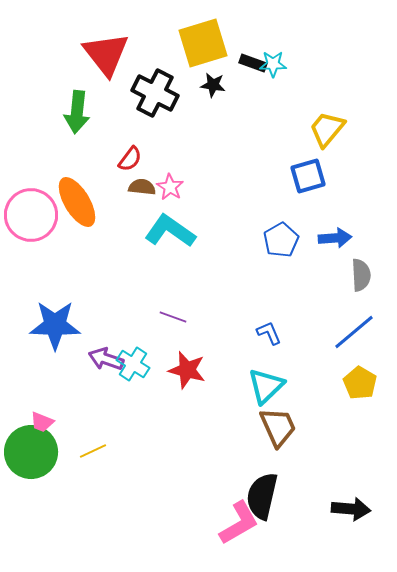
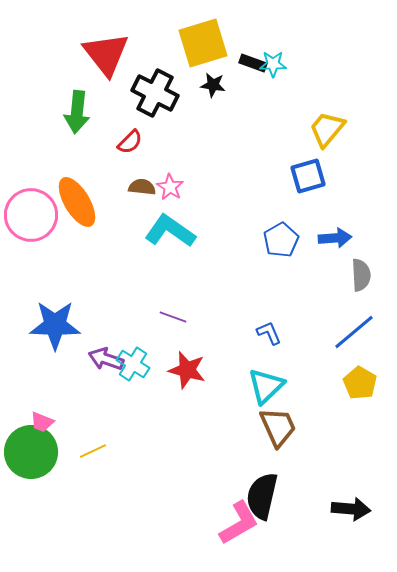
red semicircle: moved 17 px up; rotated 8 degrees clockwise
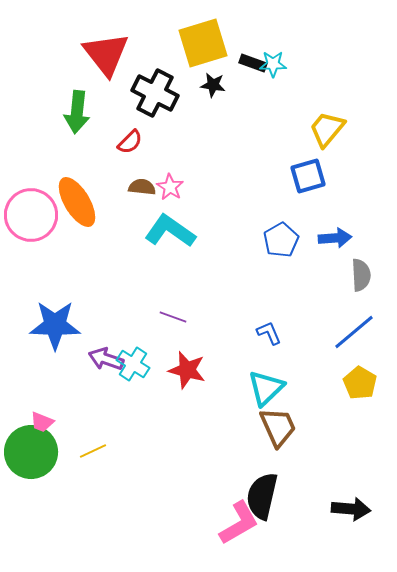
cyan triangle: moved 2 px down
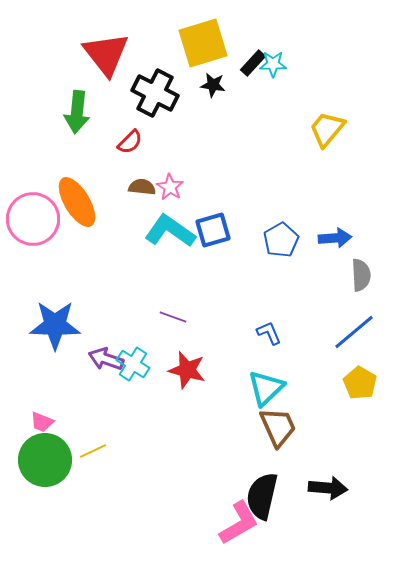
black rectangle: rotated 68 degrees counterclockwise
blue square: moved 95 px left, 54 px down
pink circle: moved 2 px right, 4 px down
green circle: moved 14 px right, 8 px down
black arrow: moved 23 px left, 21 px up
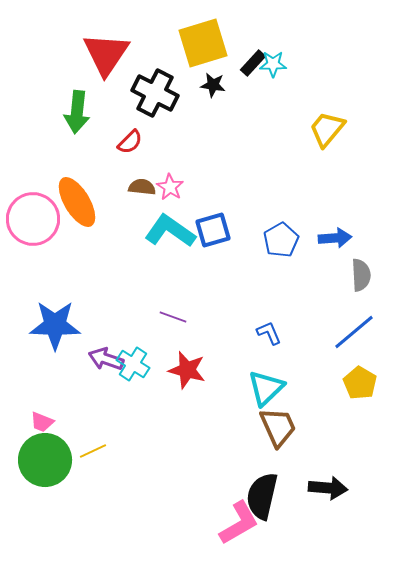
red triangle: rotated 12 degrees clockwise
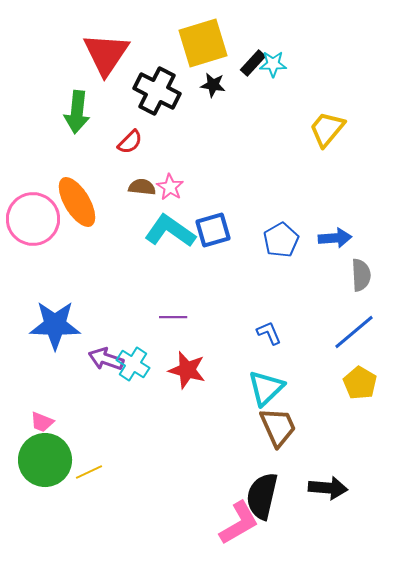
black cross: moved 2 px right, 2 px up
purple line: rotated 20 degrees counterclockwise
yellow line: moved 4 px left, 21 px down
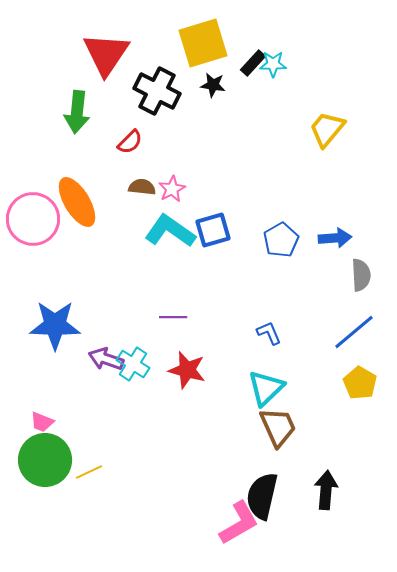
pink star: moved 2 px right, 2 px down; rotated 12 degrees clockwise
black arrow: moved 2 px left, 2 px down; rotated 90 degrees counterclockwise
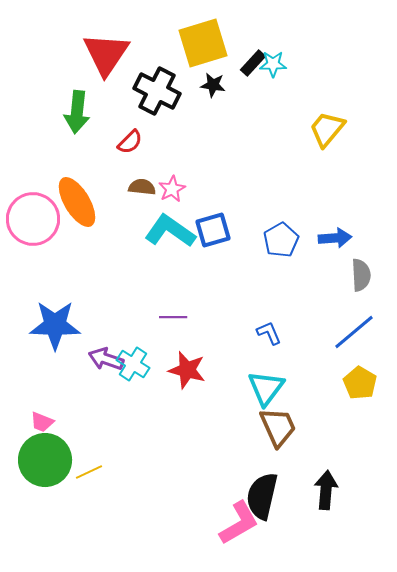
cyan triangle: rotated 9 degrees counterclockwise
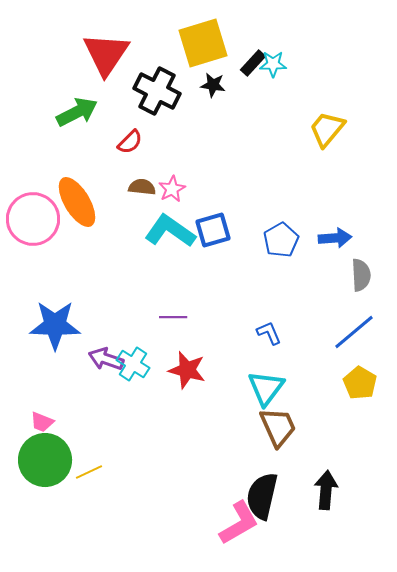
green arrow: rotated 123 degrees counterclockwise
